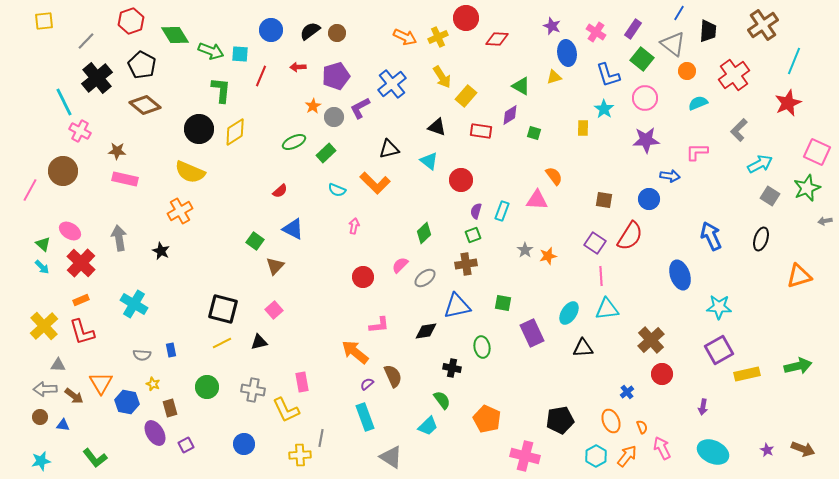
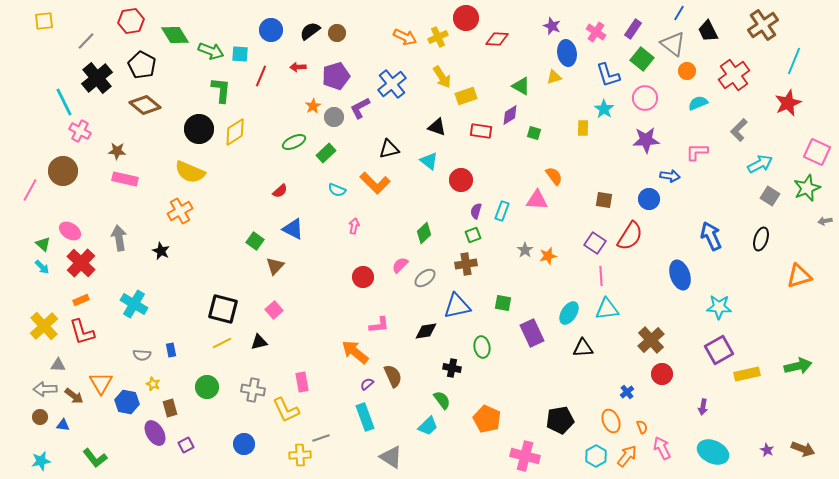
red hexagon at (131, 21): rotated 10 degrees clockwise
black trapezoid at (708, 31): rotated 150 degrees clockwise
yellow rectangle at (466, 96): rotated 30 degrees clockwise
gray line at (321, 438): rotated 60 degrees clockwise
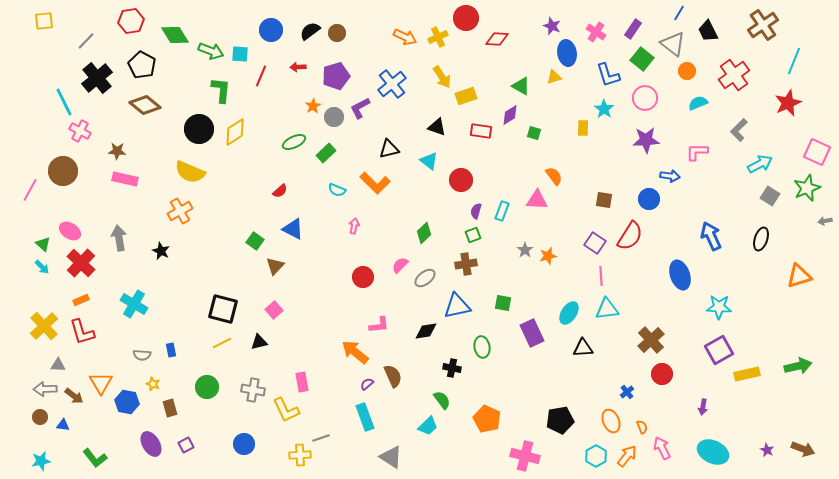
purple ellipse at (155, 433): moved 4 px left, 11 px down
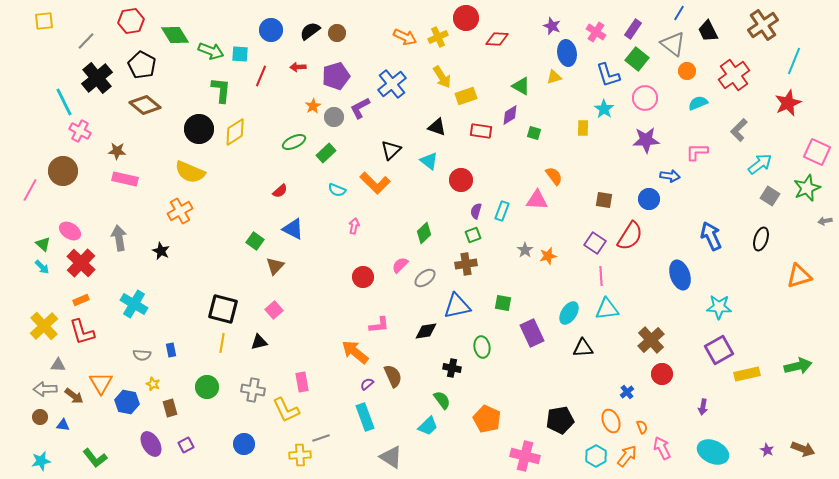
green square at (642, 59): moved 5 px left
black triangle at (389, 149): moved 2 px right, 1 px down; rotated 30 degrees counterclockwise
cyan arrow at (760, 164): rotated 10 degrees counterclockwise
yellow line at (222, 343): rotated 54 degrees counterclockwise
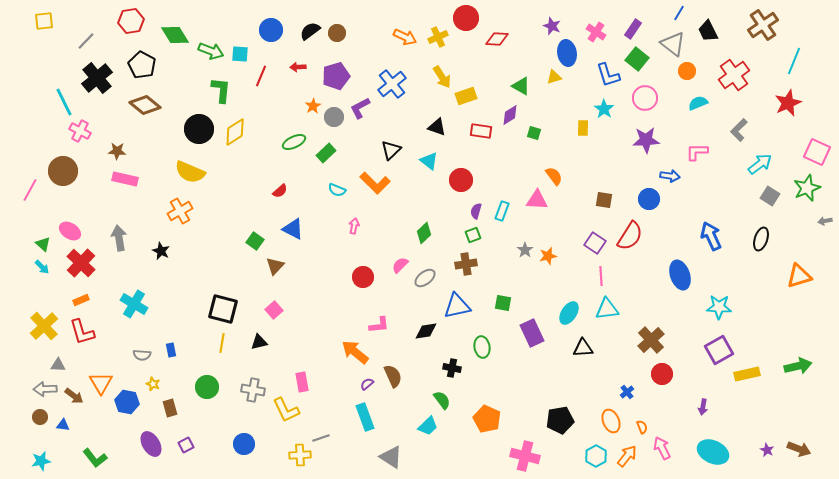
brown arrow at (803, 449): moved 4 px left
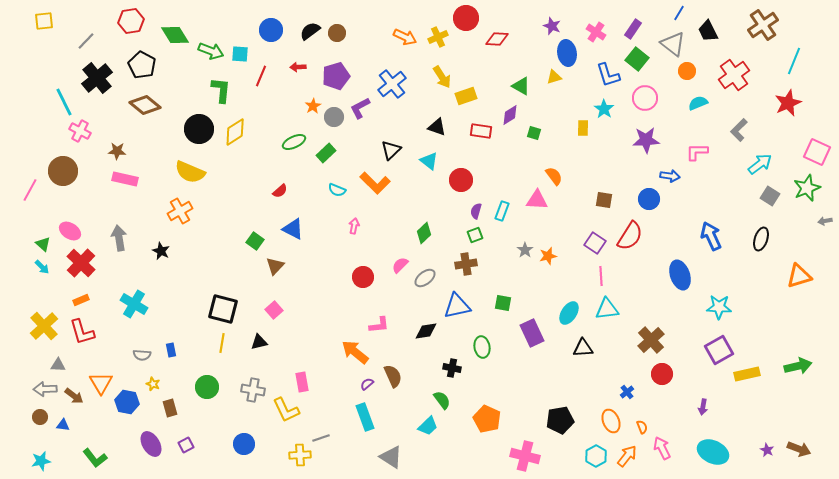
green square at (473, 235): moved 2 px right
